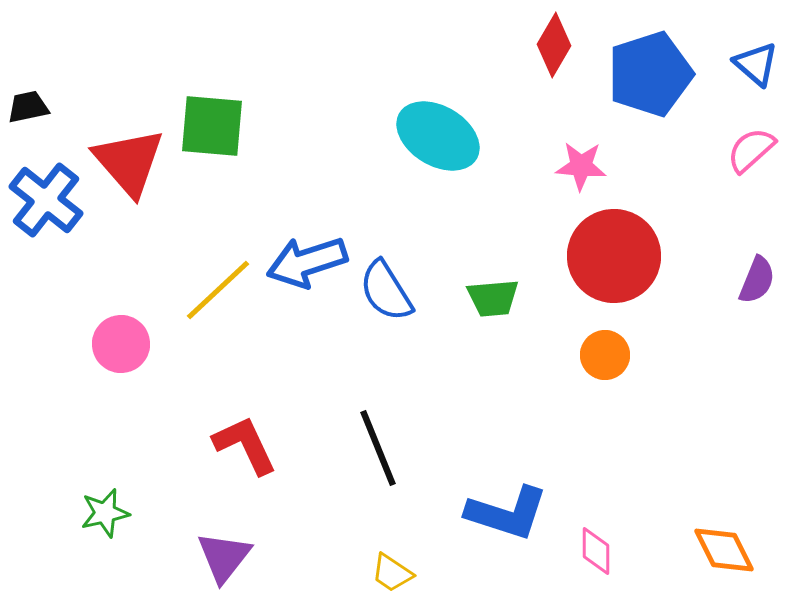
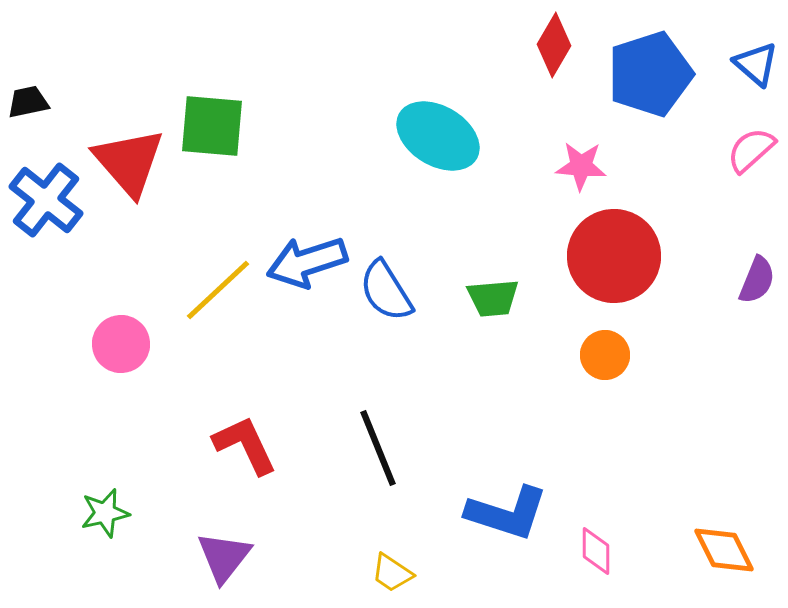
black trapezoid: moved 5 px up
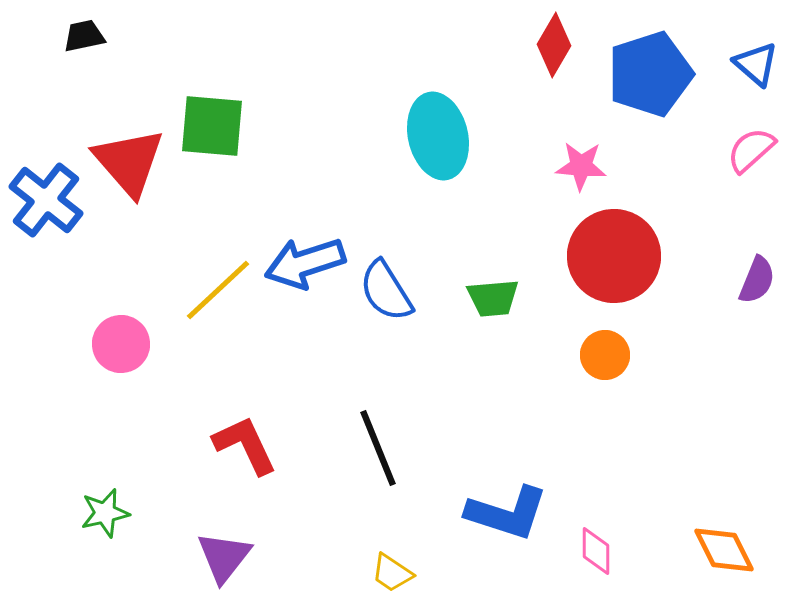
black trapezoid: moved 56 px right, 66 px up
cyan ellipse: rotated 46 degrees clockwise
blue arrow: moved 2 px left, 1 px down
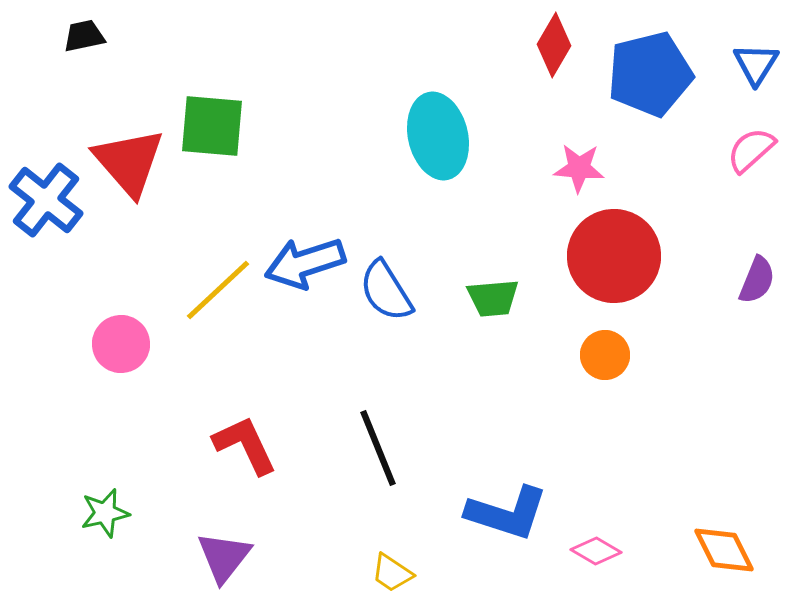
blue triangle: rotated 21 degrees clockwise
blue pentagon: rotated 4 degrees clockwise
pink star: moved 2 px left, 2 px down
pink diamond: rotated 60 degrees counterclockwise
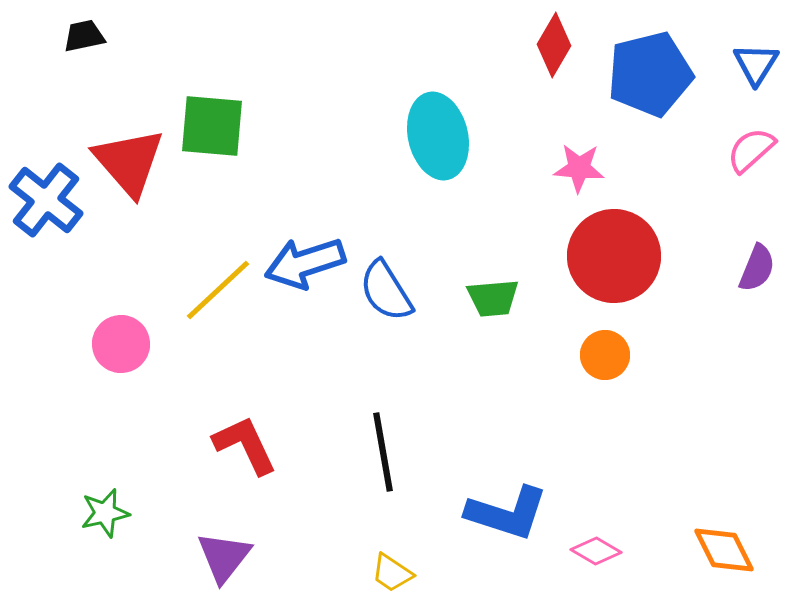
purple semicircle: moved 12 px up
black line: moved 5 px right, 4 px down; rotated 12 degrees clockwise
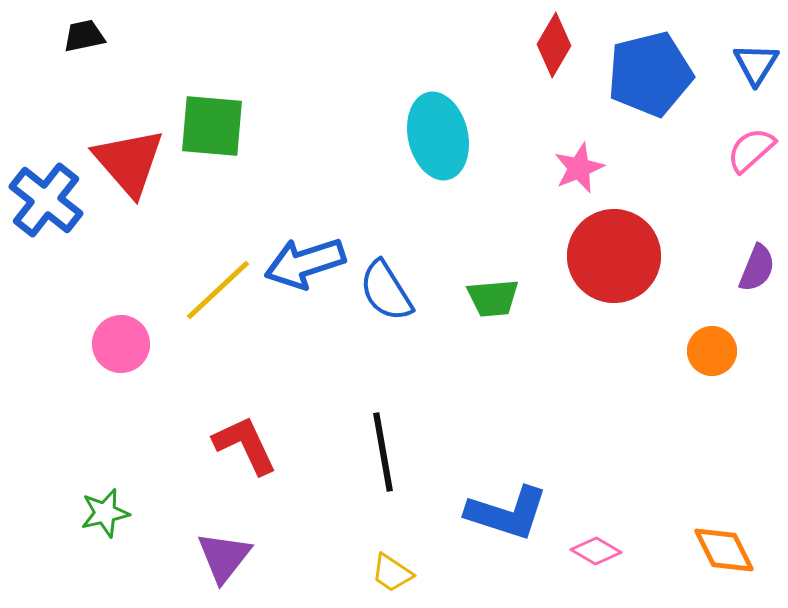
pink star: rotated 27 degrees counterclockwise
orange circle: moved 107 px right, 4 px up
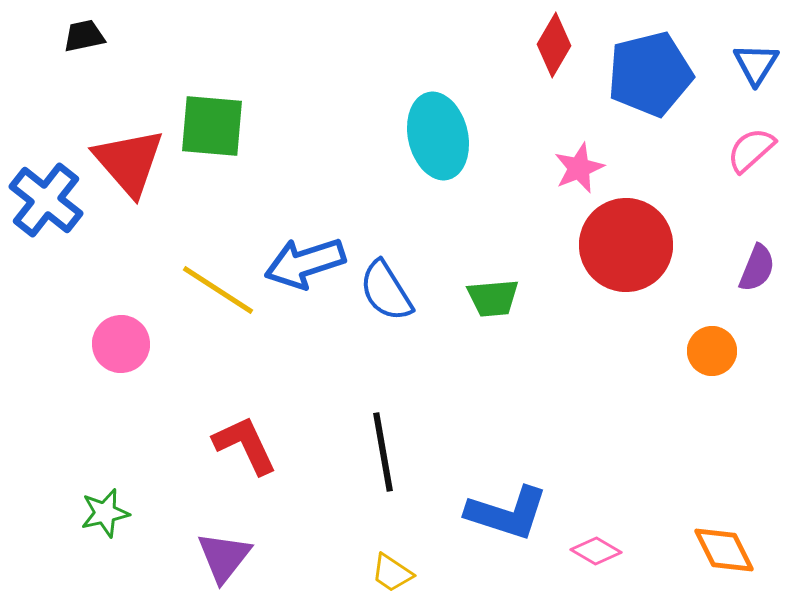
red circle: moved 12 px right, 11 px up
yellow line: rotated 76 degrees clockwise
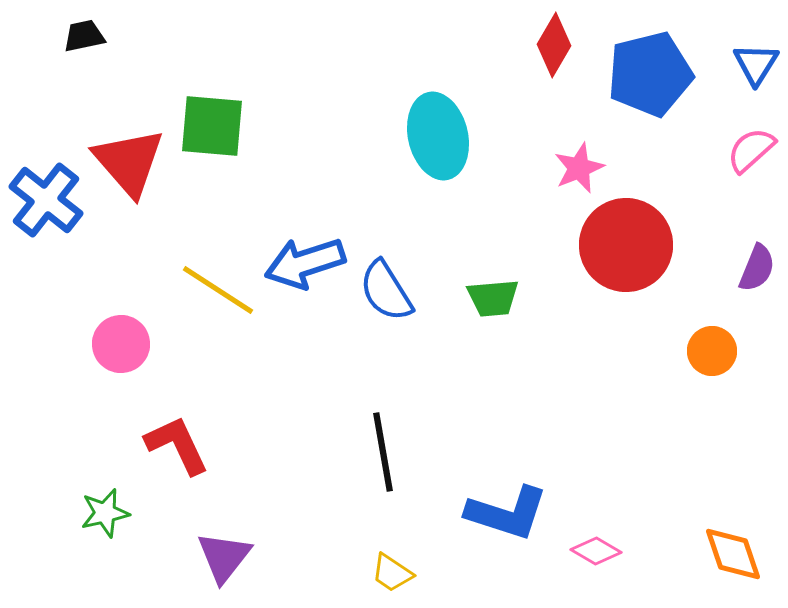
red L-shape: moved 68 px left
orange diamond: moved 9 px right, 4 px down; rotated 8 degrees clockwise
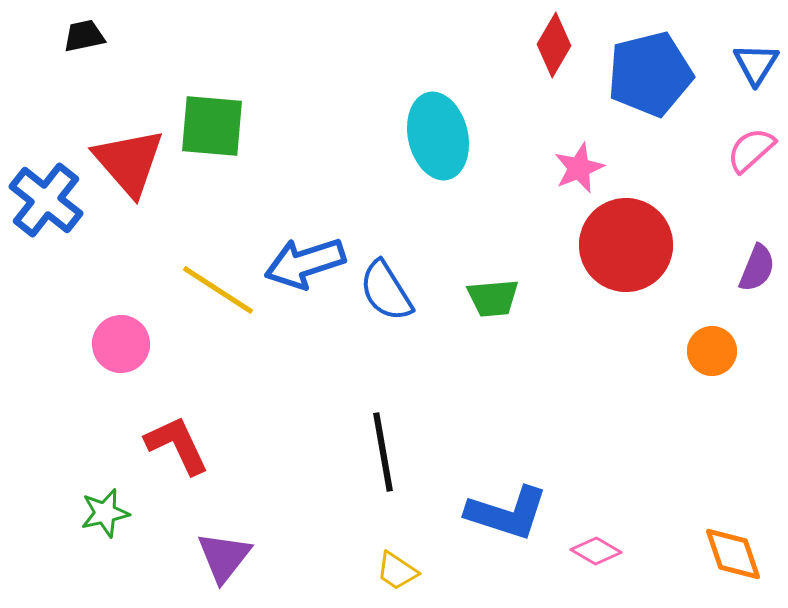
yellow trapezoid: moved 5 px right, 2 px up
